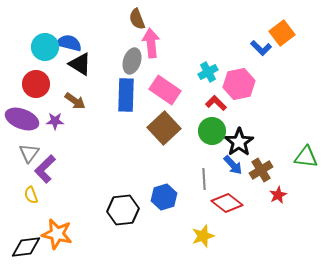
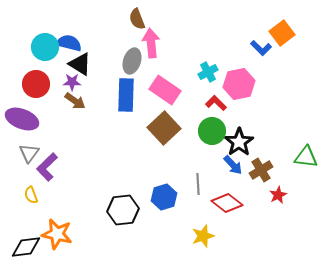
purple star: moved 17 px right, 39 px up
purple L-shape: moved 2 px right, 2 px up
gray line: moved 6 px left, 5 px down
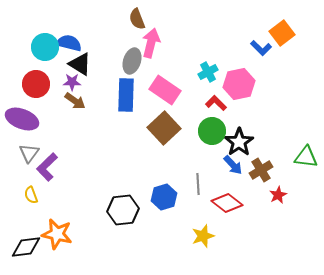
pink arrow: rotated 20 degrees clockwise
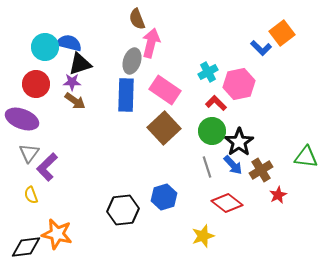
black triangle: rotated 50 degrees counterclockwise
gray line: moved 9 px right, 17 px up; rotated 15 degrees counterclockwise
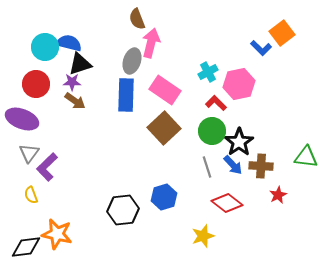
brown cross: moved 4 px up; rotated 35 degrees clockwise
